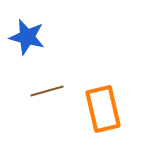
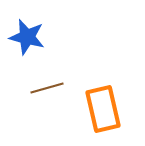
brown line: moved 3 px up
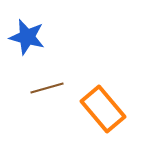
orange rectangle: rotated 27 degrees counterclockwise
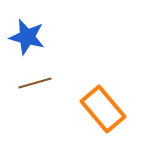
brown line: moved 12 px left, 5 px up
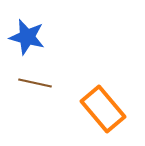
brown line: rotated 28 degrees clockwise
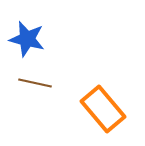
blue star: moved 2 px down
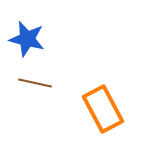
orange rectangle: rotated 12 degrees clockwise
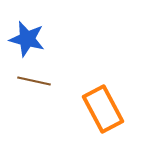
brown line: moved 1 px left, 2 px up
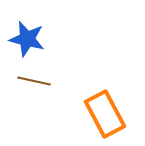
orange rectangle: moved 2 px right, 5 px down
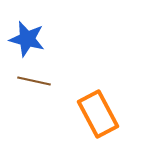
orange rectangle: moved 7 px left
